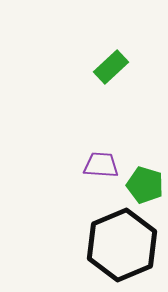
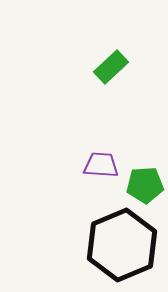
green pentagon: rotated 21 degrees counterclockwise
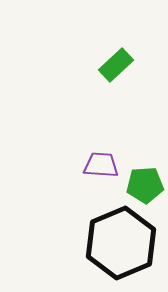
green rectangle: moved 5 px right, 2 px up
black hexagon: moved 1 px left, 2 px up
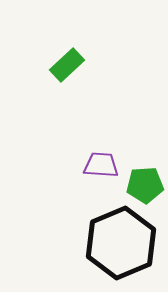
green rectangle: moved 49 px left
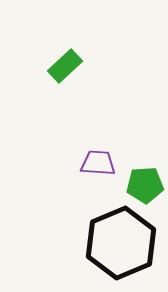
green rectangle: moved 2 px left, 1 px down
purple trapezoid: moved 3 px left, 2 px up
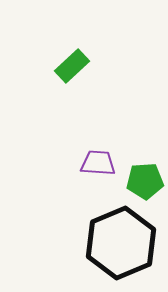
green rectangle: moved 7 px right
green pentagon: moved 4 px up
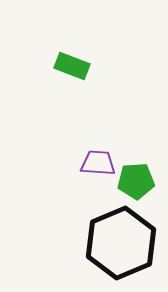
green rectangle: rotated 64 degrees clockwise
green pentagon: moved 9 px left
